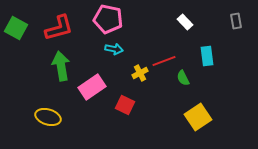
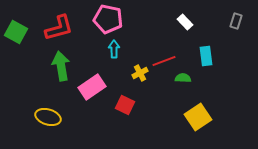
gray rectangle: rotated 28 degrees clockwise
green square: moved 4 px down
cyan arrow: rotated 102 degrees counterclockwise
cyan rectangle: moved 1 px left
green semicircle: rotated 119 degrees clockwise
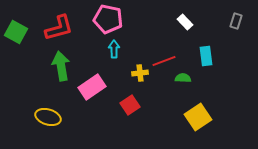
yellow cross: rotated 21 degrees clockwise
red square: moved 5 px right; rotated 30 degrees clockwise
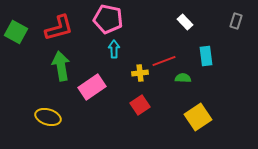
red square: moved 10 px right
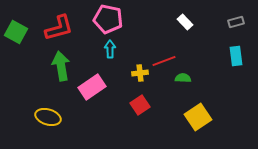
gray rectangle: moved 1 px down; rotated 56 degrees clockwise
cyan arrow: moved 4 px left
cyan rectangle: moved 30 px right
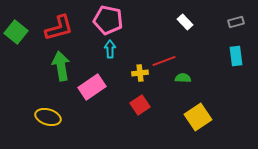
pink pentagon: moved 1 px down
green square: rotated 10 degrees clockwise
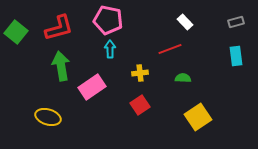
red line: moved 6 px right, 12 px up
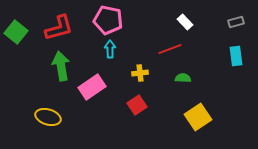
red square: moved 3 px left
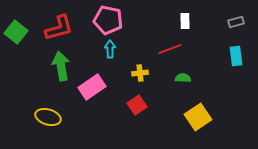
white rectangle: moved 1 px up; rotated 42 degrees clockwise
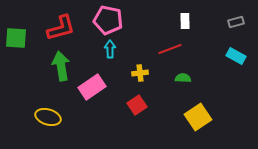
red L-shape: moved 2 px right
green square: moved 6 px down; rotated 35 degrees counterclockwise
cyan rectangle: rotated 54 degrees counterclockwise
